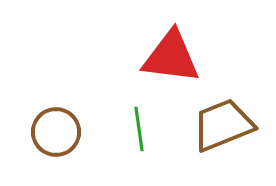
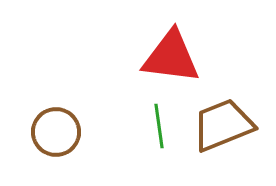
green line: moved 20 px right, 3 px up
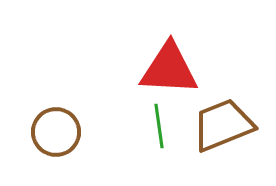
red triangle: moved 2 px left, 12 px down; rotated 4 degrees counterclockwise
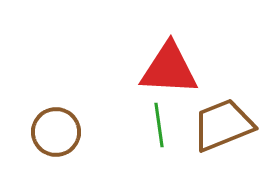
green line: moved 1 px up
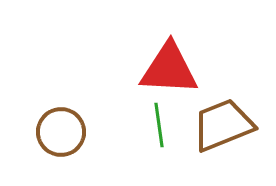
brown circle: moved 5 px right
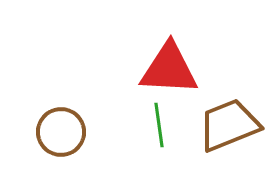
brown trapezoid: moved 6 px right
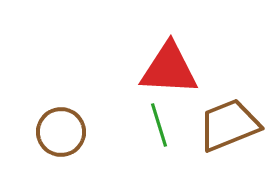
green line: rotated 9 degrees counterclockwise
